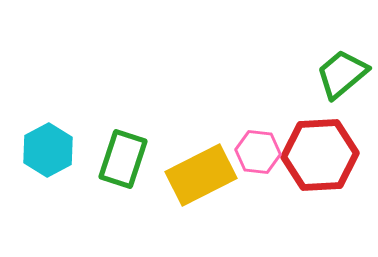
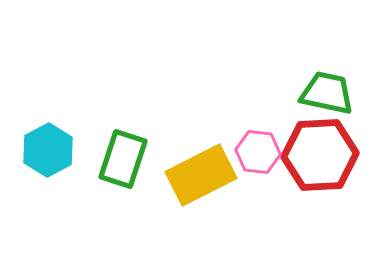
green trapezoid: moved 15 px left, 19 px down; rotated 52 degrees clockwise
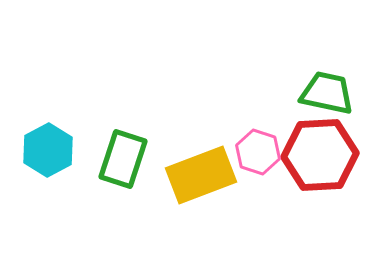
pink hexagon: rotated 12 degrees clockwise
yellow rectangle: rotated 6 degrees clockwise
